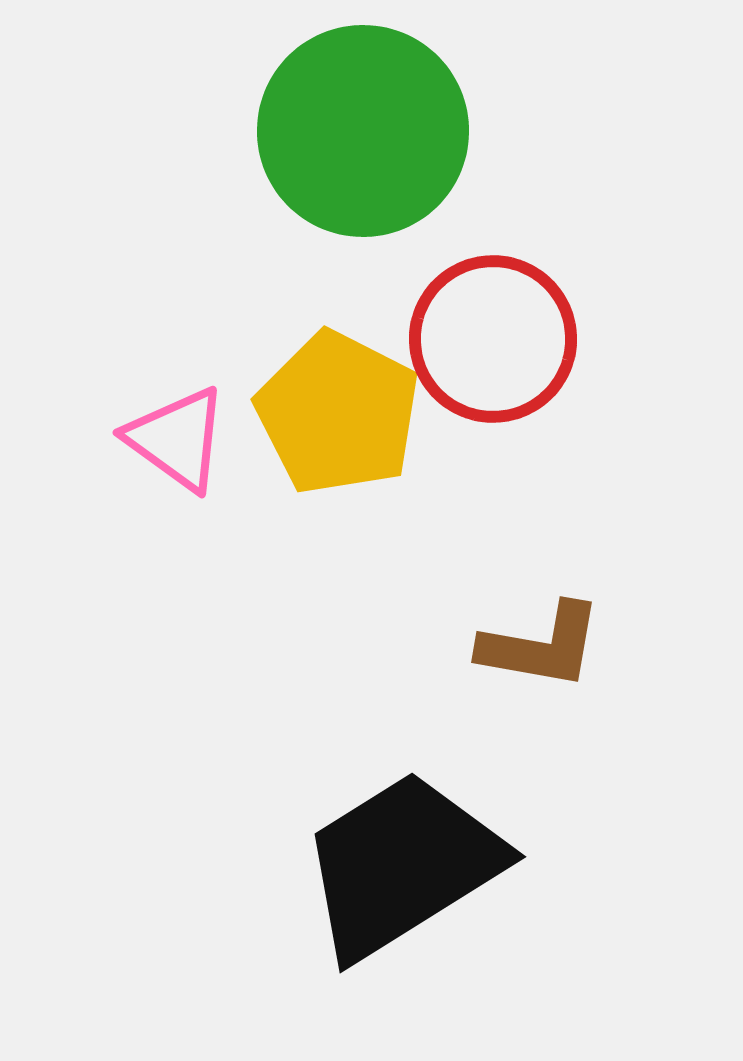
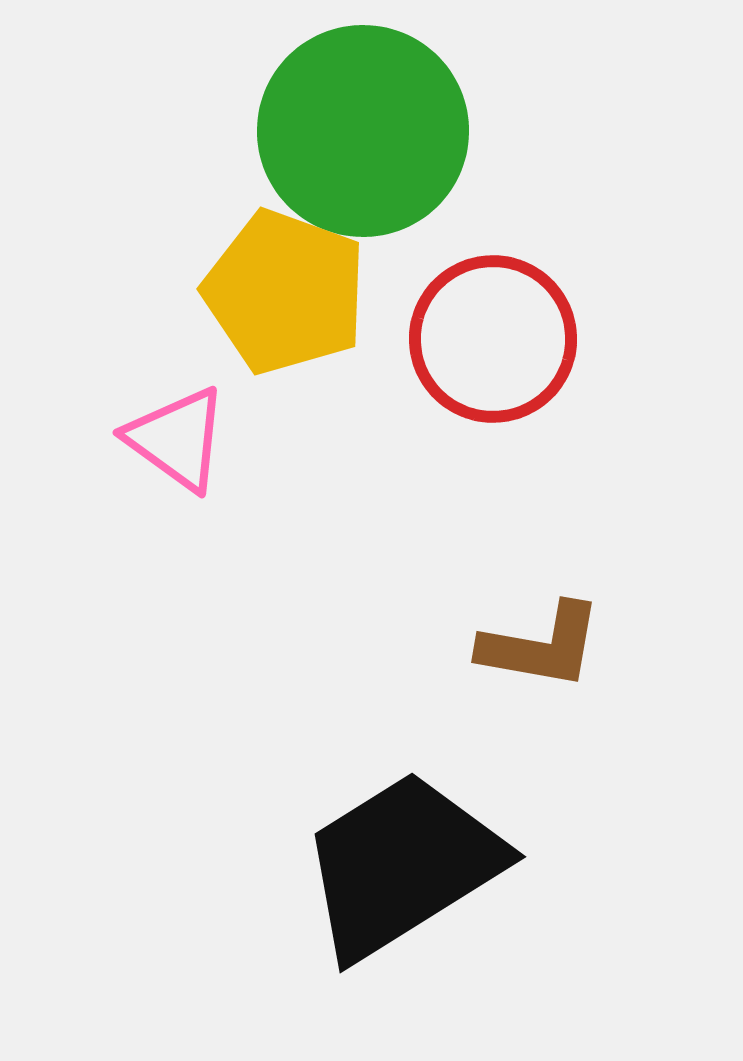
yellow pentagon: moved 53 px left, 121 px up; rotated 7 degrees counterclockwise
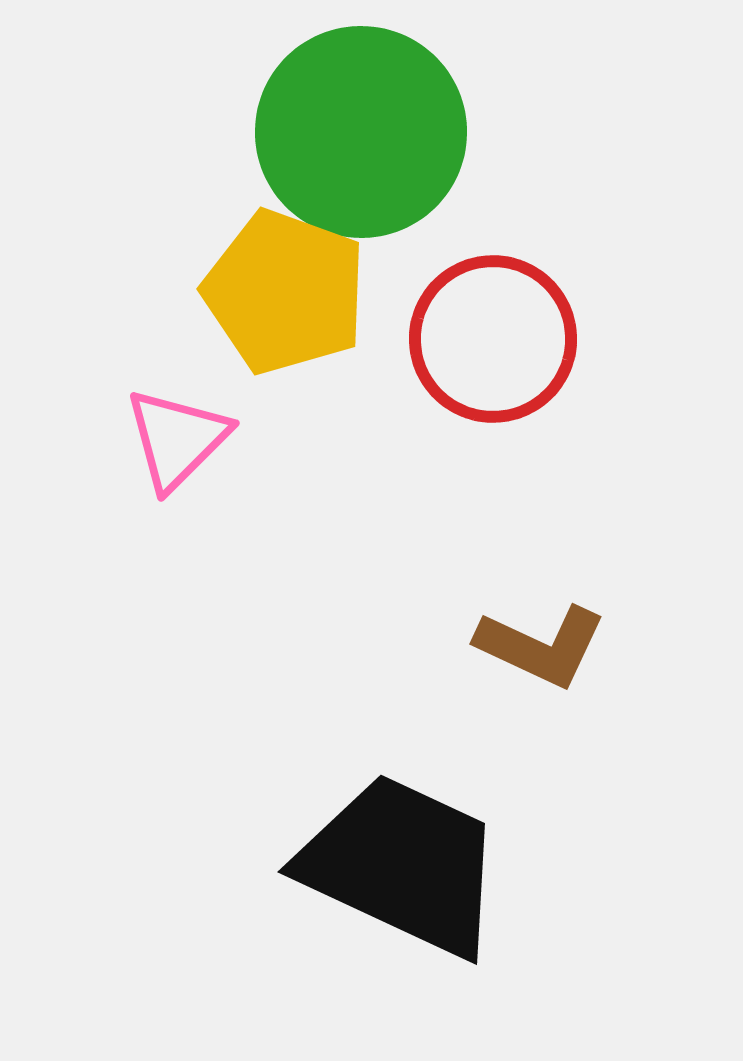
green circle: moved 2 px left, 1 px down
pink triangle: rotated 39 degrees clockwise
brown L-shape: rotated 15 degrees clockwise
black trapezoid: rotated 57 degrees clockwise
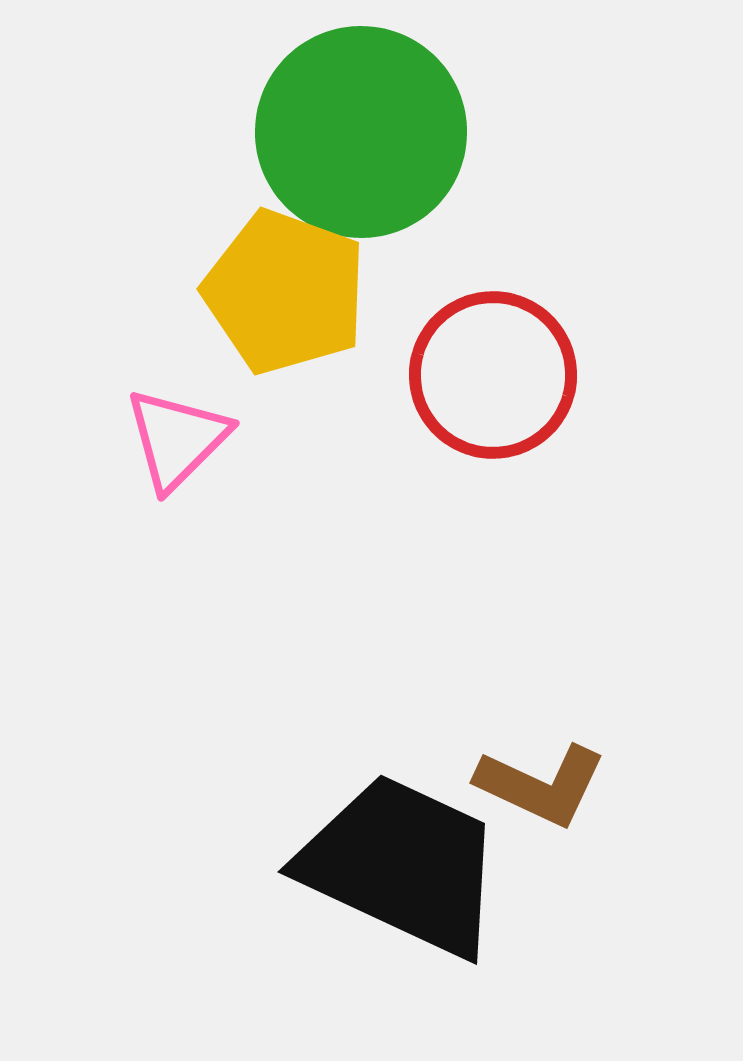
red circle: moved 36 px down
brown L-shape: moved 139 px down
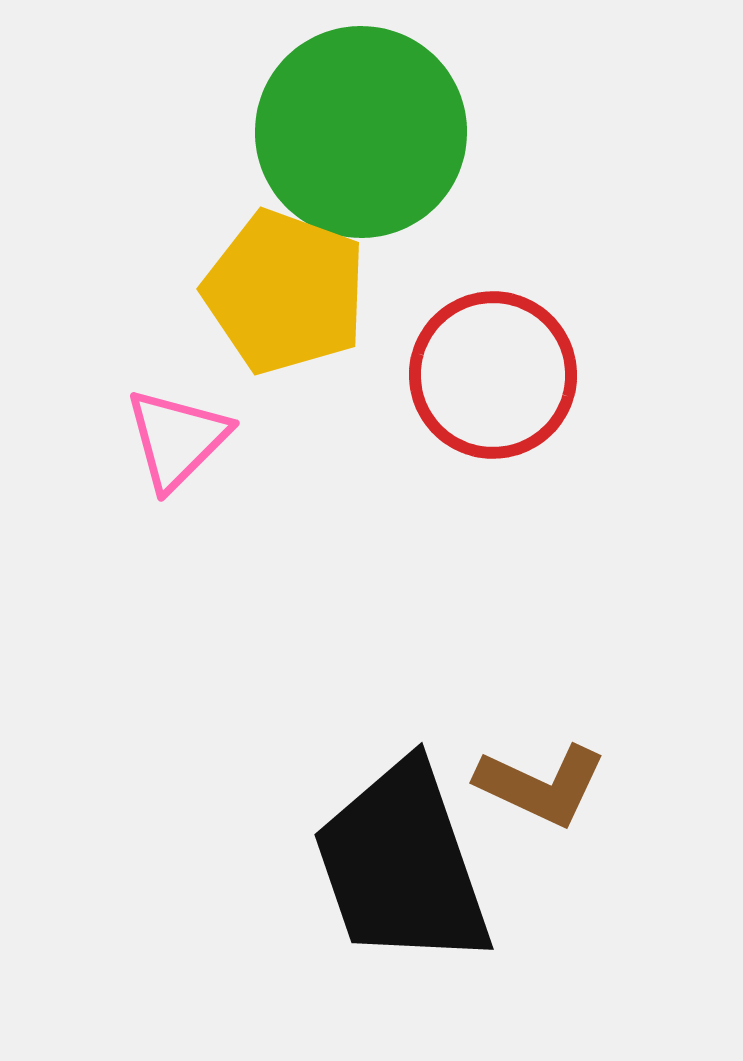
black trapezoid: rotated 134 degrees counterclockwise
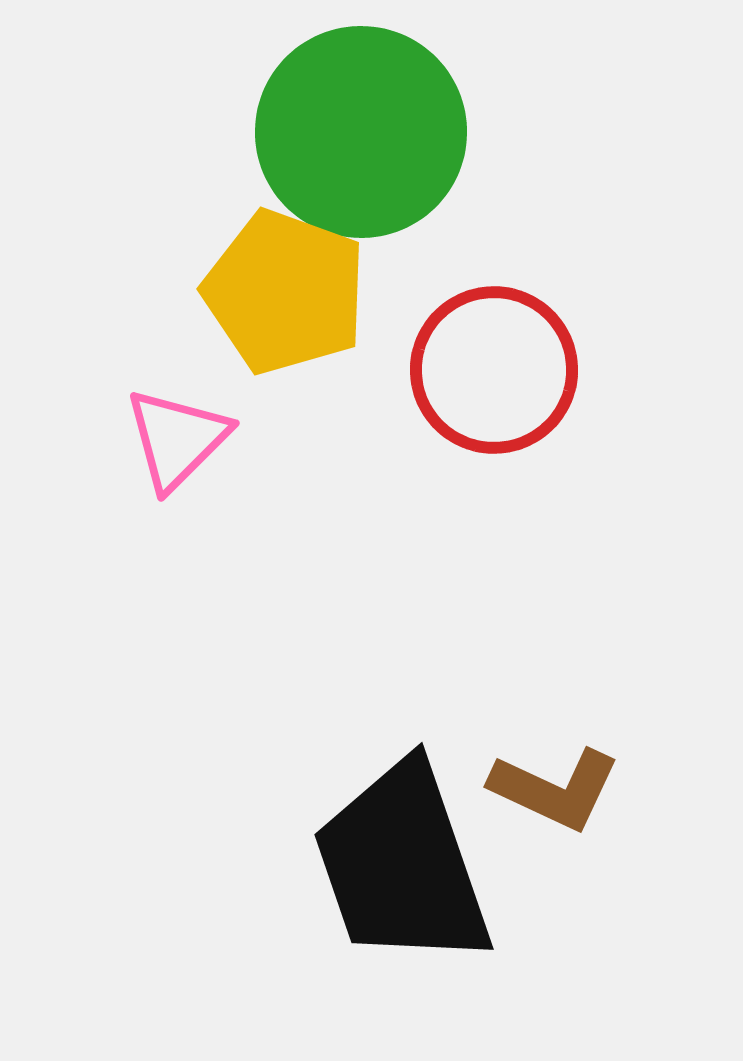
red circle: moved 1 px right, 5 px up
brown L-shape: moved 14 px right, 4 px down
